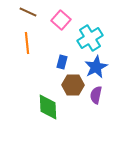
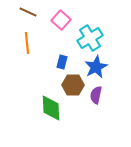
green diamond: moved 3 px right, 1 px down
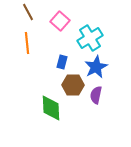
brown line: rotated 36 degrees clockwise
pink square: moved 1 px left, 1 px down
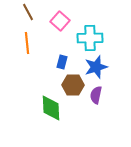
cyan cross: rotated 30 degrees clockwise
blue star: rotated 10 degrees clockwise
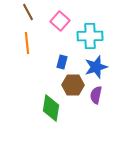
cyan cross: moved 2 px up
green diamond: rotated 12 degrees clockwise
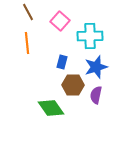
green diamond: rotated 44 degrees counterclockwise
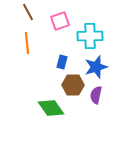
pink square: rotated 30 degrees clockwise
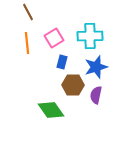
pink square: moved 6 px left, 17 px down; rotated 12 degrees counterclockwise
green diamond: moved 2 px down
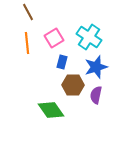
cyan cross: moved 1 px left, 1 px down; rotated 35 degrees clockwise
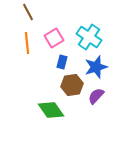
brown hexagon: moved 1 px left; rotated 10 degrees counterclockwise
purple semicircle: moved 1 px down; rotated 30 degrees clockwise
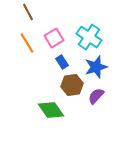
orange line: rotated 25 degrees counterclockwise
blue rectangle: rotated 48 degrees counterclockwise
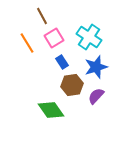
brown line: moved 14 px right, 4 px down
